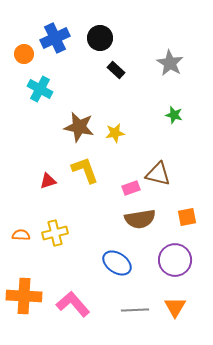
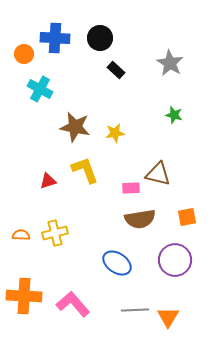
blue cross: rotated 28 degrees clockwise
brown star: moved 4 px left
pink rectangle: rotated 18 degrees clockwise
orange triangle: moved 7 px left, 10 px down
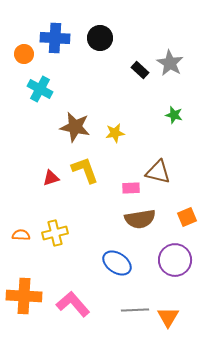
black rectangle: moved 24 px right
brown triangle: moved 2 px up
red triangle: moved 3 px right, 3 px up
orange square: rotated 12 degrees counterclockwise
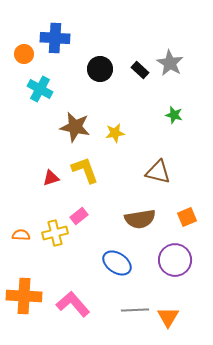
black circle: moved 31 px down
pink rectangle: moved 52 px left, 28 px down; rotated 36 degrees counterclockwise
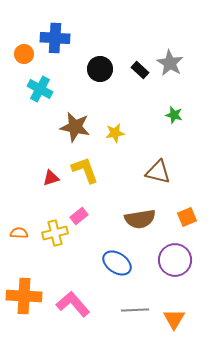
orange semicircle: moved 2 px left, 2 px up
orange triangle: moved 6 px right, 2 px down
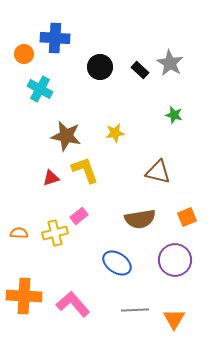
black circle: moved 2 px up
brown star: moved 9 px left, 9 px down
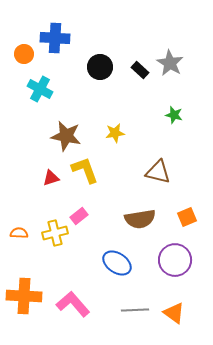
orange triangle: moved 6 px up; rotated 25 degrees counterclockwise
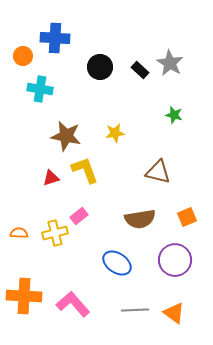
orange circle: moved 1 px left, 2 px down
cyan cross: rotated 20 degrees counterclockwise
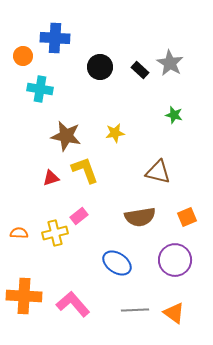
brown semicircle: moved 2 px up
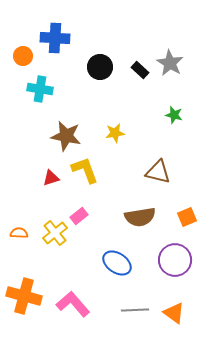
yellow cross: rotated 25 degrees counterclockwise
orange cross: rotated 12 degrees clockwise
